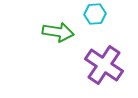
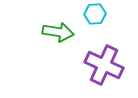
purple cross: rotated 9 degrees counterclockwise
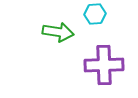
purple cross: rotated 27 degrees counterclockwise
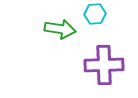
green arrow: moved 2 px right, 3 px up
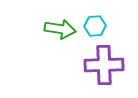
cyan hexagon: moved 12 px down
